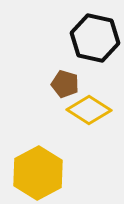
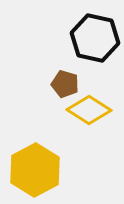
yellow hexagon: moved 3 px left, 3 px up
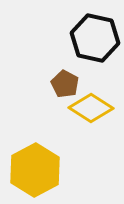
brown pentagon: rotated 12 degrees clockwise
yellow diamond: moved 2 px right, 2 px up
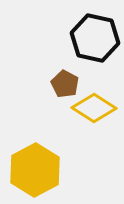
yellow diamond: moved 3 px right
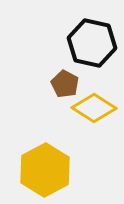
black hexagon: moved 3 px left, 5 px down
yellow hexagon: moved 10 px right
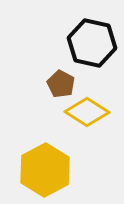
brown pentagon: moved 4 px left
yellow diamond: moved 7 px left, 4 px down
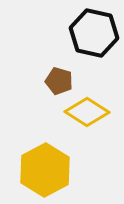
black hexagon: moved 2 px right, 10 px up
brown pentagon: moved 2 px left, 3 px up; rotated 12 degrees counterclockwise
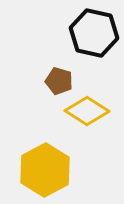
yellow diamond: moved 1 px up
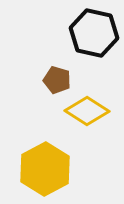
brown pentagon: moved 2 px left, 1 px up
yellow hexagon: moved 1 px up
